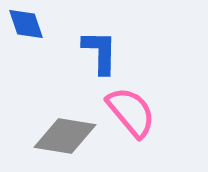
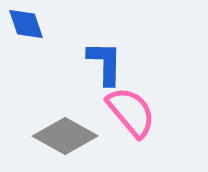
blue L-shape: moved 5 px right, 11 px down
gray diamond: rotated 20 degrees clockwise
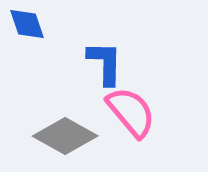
blue diamond: moved 1 px right
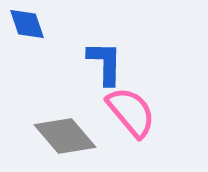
gray diamond: rotated 20 degrees clockwise
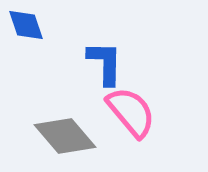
blue diamond: moved 1 px left, 1 px down
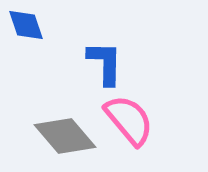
pink semicircle: moved 2 px left, 8 px down
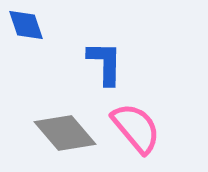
pink semicircle: moved 7 px right, 8 px down
gray diamond: moved 3 px up
